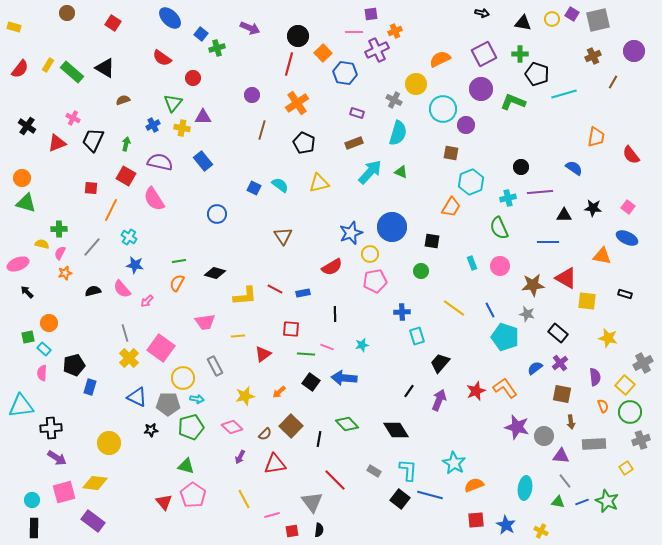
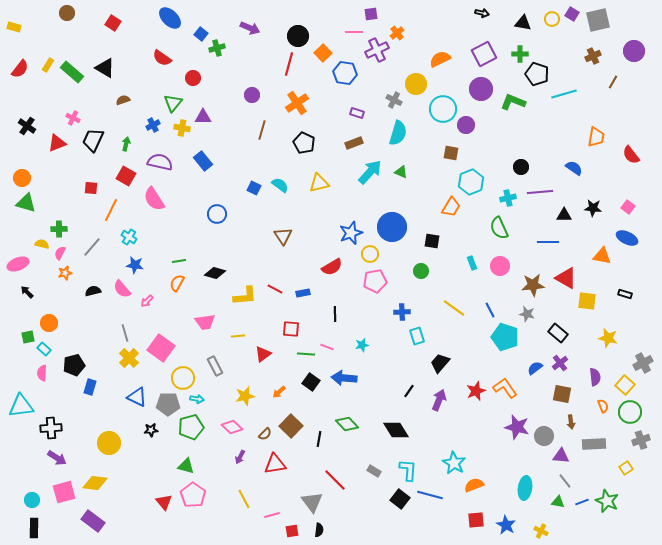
orange cross at (395, 31): moved 2 px right, 2 px down; rotated 16 degrees counterclockwise
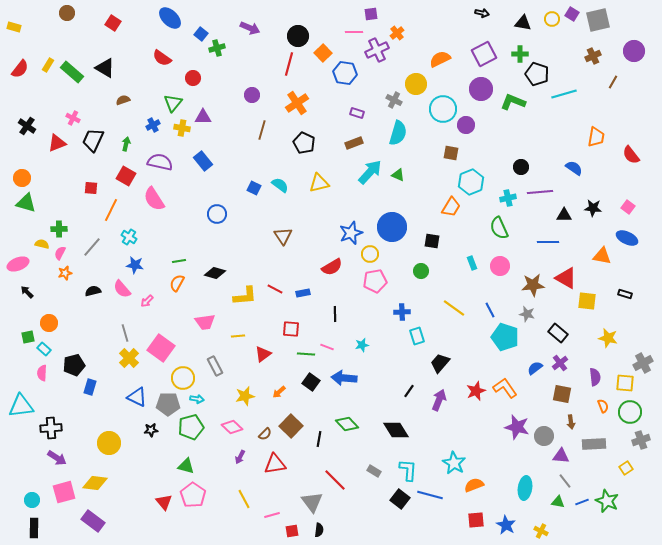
green triangle at (401, 172): moved 3 px left, 3 px down
yellow square at (625, 385): moved 2 px up; rotated 36 degrees counterclockwise
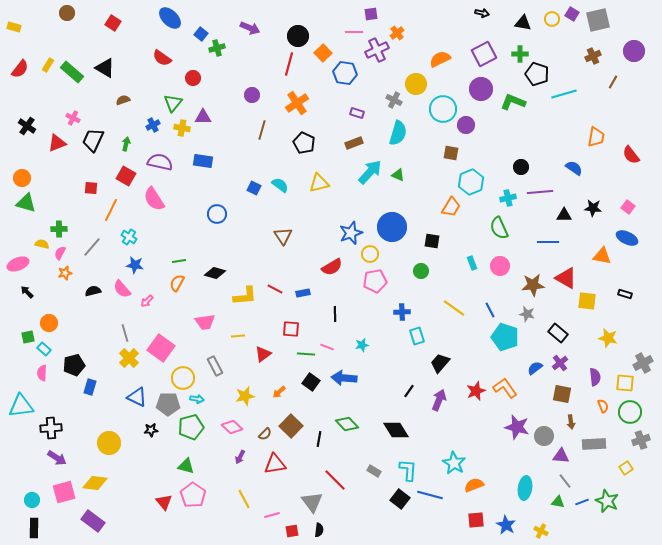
blue rectangle at (203, 161): rotated 42 degrees counterclockwise
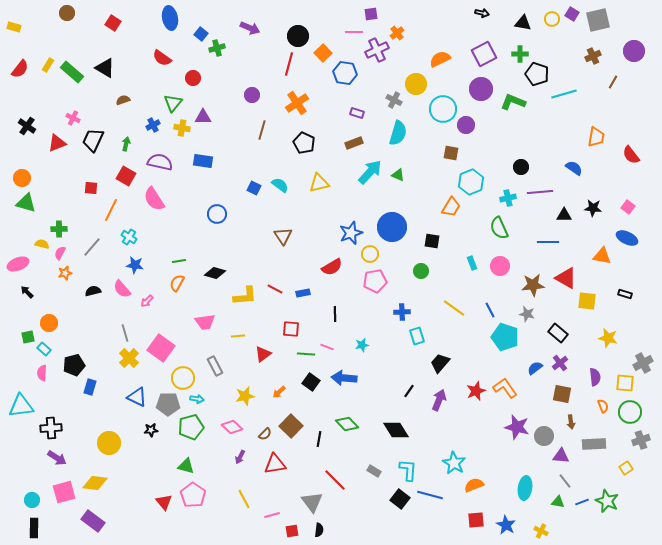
blue ellipse at (170, 18): rotated 35 degrees clockwise
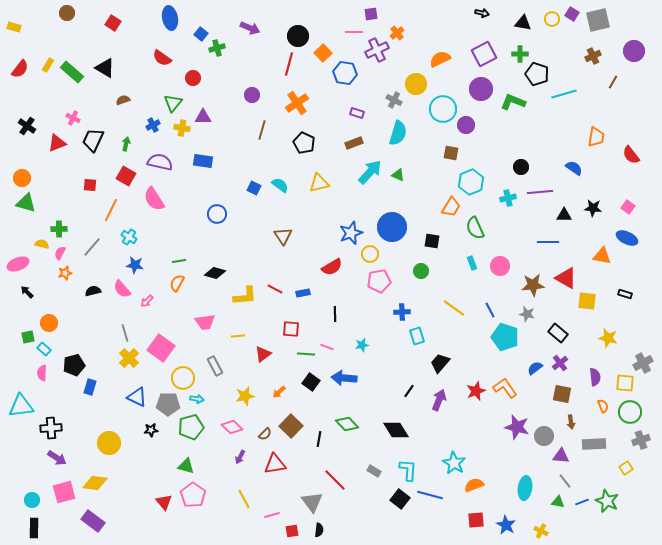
red square at (91, 188): moved 1 px left, 3 px up
green semicircle at (499, 228): moved 24 px left
pink pentagon at (375, 281): moved 4 px right
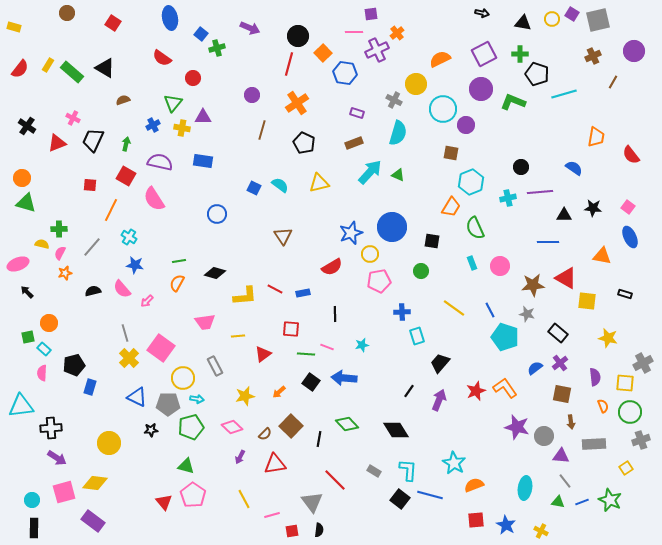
blue ellipse at (627, 238): moved 3 px right, 1 px up; rotated 40 degrees clockwise
green star at (607, 501): moved 3 px right, 1 px up
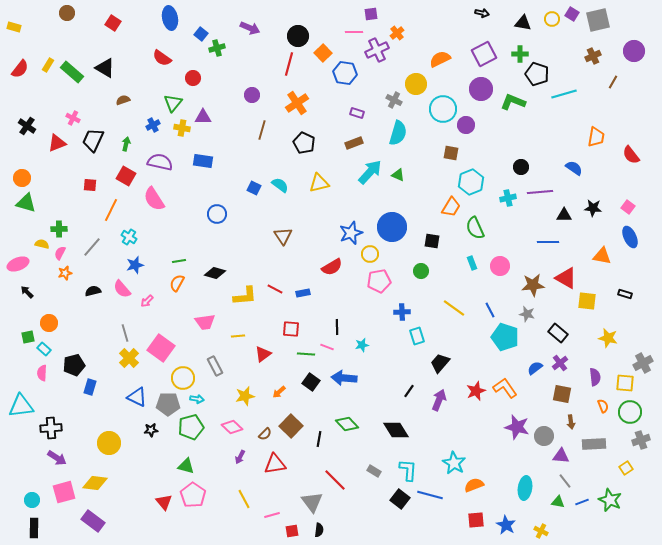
blue star at (135, 265): rotated 24 degrees counterclockwise
black line at (335, 314): moved 2 px right, 13 px down
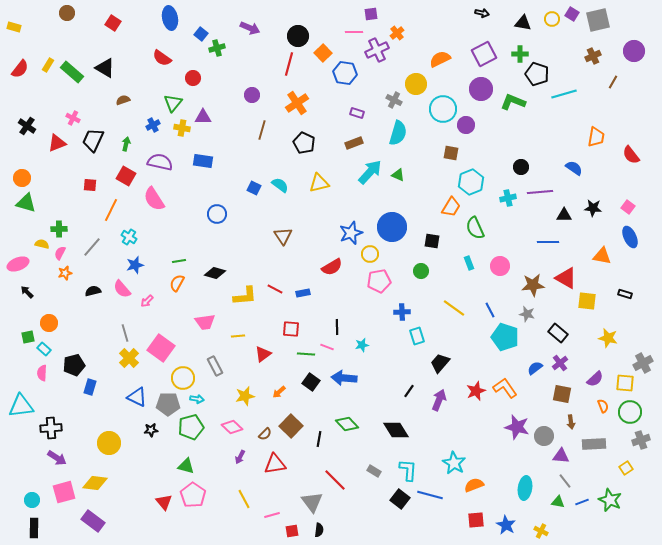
cyan rectangle at (472, 263): moved 3 px left
purple semicircle at (595, 377): moved 2 px down; rotated 54 degrees clockwise
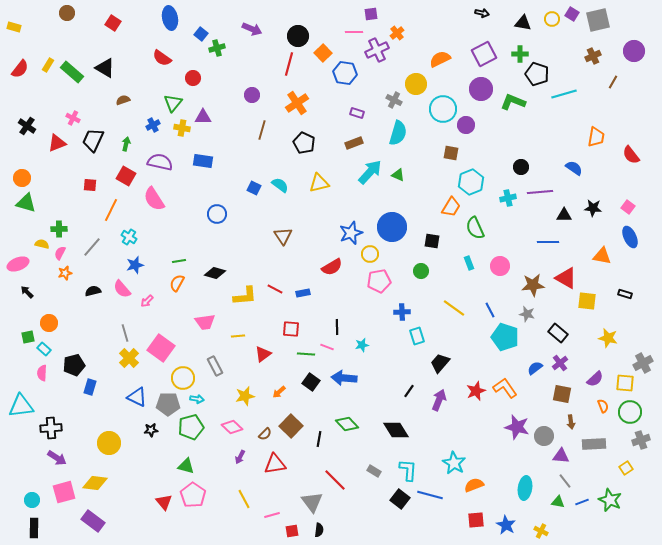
purple arrow at (250, 28): moved 2 px right, 1 px down
